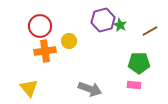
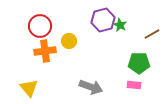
brown line: moved 2 px right, 3 px down
gray arrow: moved 1 px right, 2 px up
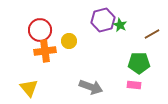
red circle: moved 4 px down
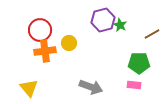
yellow circle: moved 2 px down
